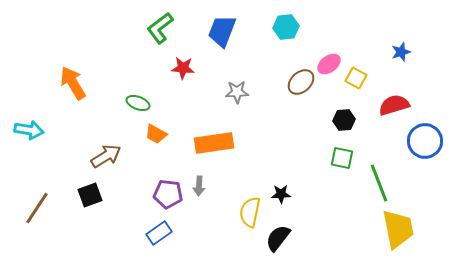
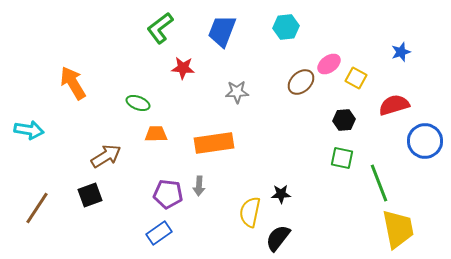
orange trapezoid: rotated 150 degrees clockwise
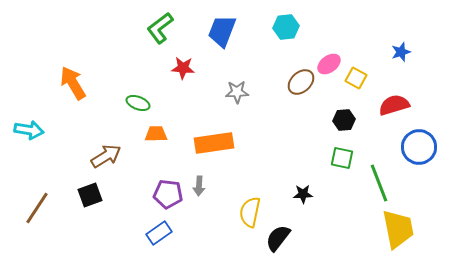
blue circle: moved 6 px left, 6 px down
black star: moved 22 px right
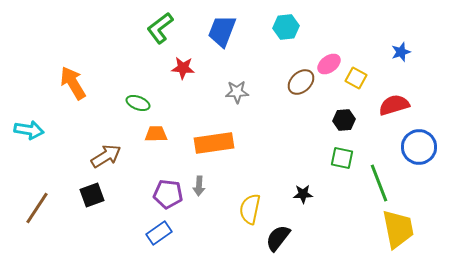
black square: moved 2 px right
yellow semicircle: moved 3 px up
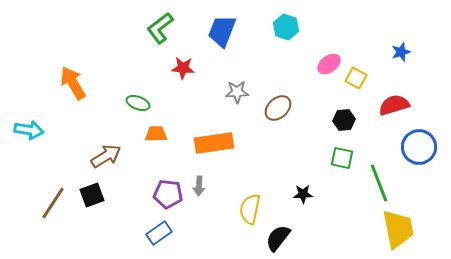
cyan hexagon: rotated 25 degrees clockwise
brown ellipse: moved 23 px left, 26 px down
brown line: moved 16 px right, 5 px up
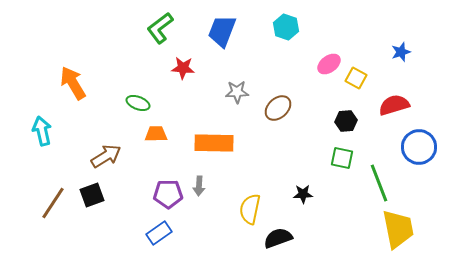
black hexagon: moved 2 px right, 1 px down
cyan arrow: moved 13 px right, 1 px down; rotated 112 degrees counterclockwise
orange rectangle: rotated 9 degrees clockwise
purple pentagon: rotated 8 degrees counterclockwise
black semicircle: rotated 32 degrees clockwise
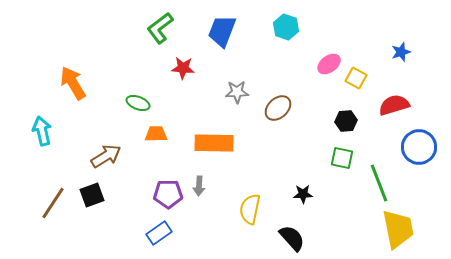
black semicircle: moved 14 px right; rotated 68 degrees clockwise
